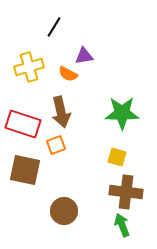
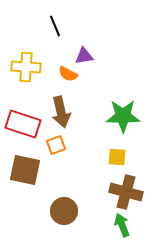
black line: moved 1 px right, 1 px up; rotated 55 degrees counterclockwise
yellow cross: moved 3 px left; rotated 20 degrees clockwise
green star: moved 1 px right, 3 px down
yellow square: rotated 12 degrees counterclockwise
brown cross: rotated 8 degrees clockwise
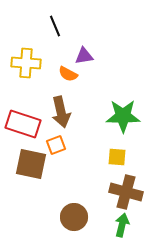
yellow cross: moved 4 px up
brown square: moved 6 px right, 6 px up
brown circle: moved 10 px right, 6 px down
green arrow: rotated 35 degrees clockwise
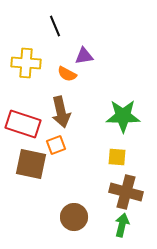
orange semicircle: moved 1 px left
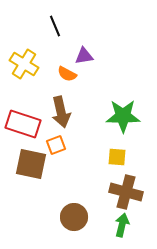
yellow cross: moved 2 px left, 1 px down; rotated 28 degrees clockwise
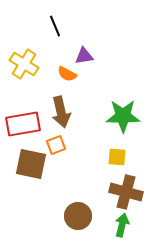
red rectangle: rotated 28 degrees counterclockwise
brown circle: moved 4 px right, 1 px up
